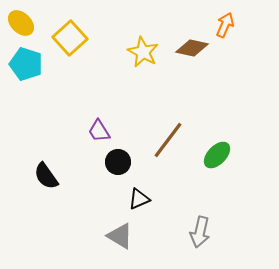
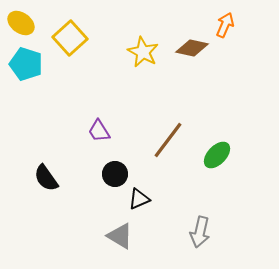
yellow ellipse: rotated 8 degrees counterclockwise
black circle: moved 3 px left, 12 px down
black semicircle: moved 2 px down
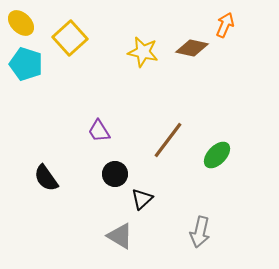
yellow ellipse: rotated 8 degrees clockwise
yellow star: rotated 16 degrees counterclockwise
black triangle: moved 3 px right; rotated 20 degrees counterclockwise
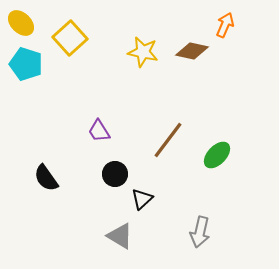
brown diamond: moved 3 px down
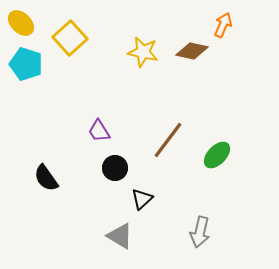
orange arrow: moved 2 px left
black circle: moved 6 px up
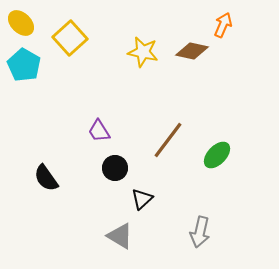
cyan pentagon: moved 2 px left, 1 px down; rotated 12 degrees clockwise
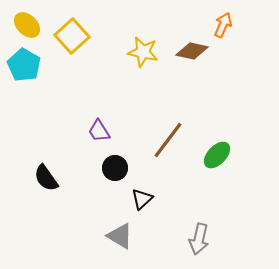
yellow ellipse: moved 6 px right, 2 px down
yellow square: moved 2 px right, 2 px up
gray arrow: moved 1 px left, 7 px down
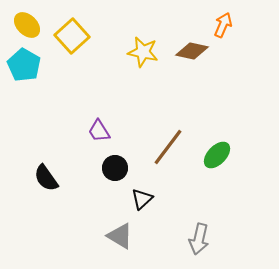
brown line: moved 7 px down
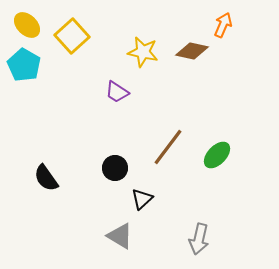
purple trapezoid: moved 18 px right, 39 px up; rotated 25 degrees counterclockwise
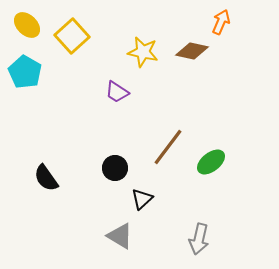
orange arrow: moved 2 px left, 3 px up
cyan pentagon: moved 1 px right, 7 px down
green ellipse: moved 6 px left, 7 px down; rotated 8 degrees clockwise
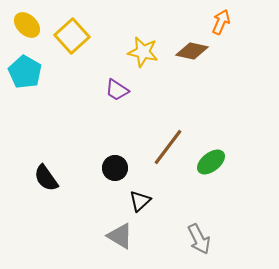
purple trapezoid: moved 2 px up
black triangle: moved 2 px left, 2 px down
gray arrow: rotated 40 degrees counterclockwise
